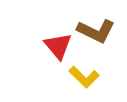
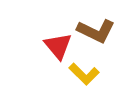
yellow L-shape: moved 3 px up
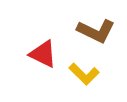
red triangle: moved 15 px left, 8 px down; rotated 24 degrees counterclockwise
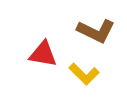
red triangle: rotated 16 degrees counterclockwise
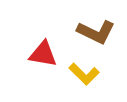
brown L-shape: moved 1 px down
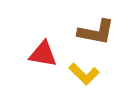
brown L-shape: rotated 15 degrees counterclockwise
